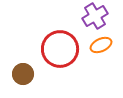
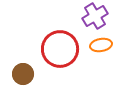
orange ellipse: rotated 15 degrees clockwise
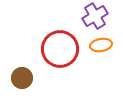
brown circle: moved 1 px left, 4 px down
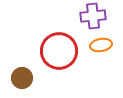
purple cross: moved 2 px left; rotated 25 degrees clockwise
red circle: moved 1 px left, 2 px down
